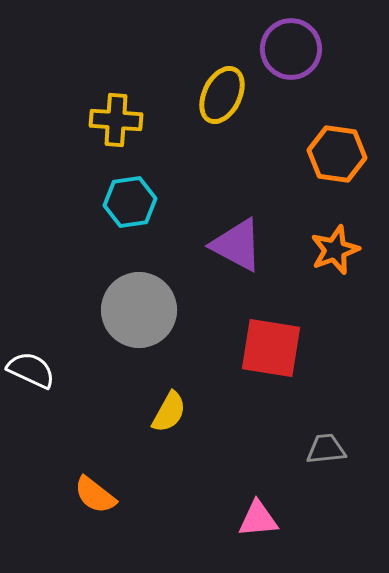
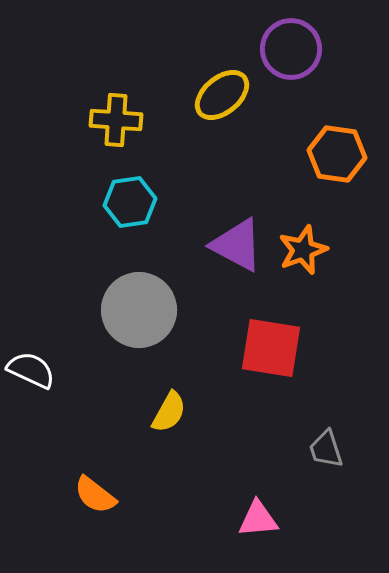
yellow ellipse: rotated 24 degrees clockwise
orange star: moved 32 px left
gray trapezoid: rotated 102 degrees counterclockwise
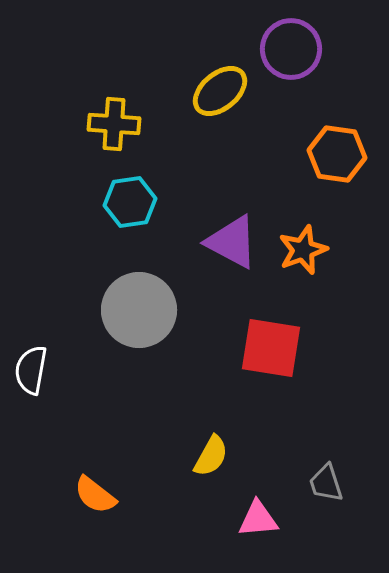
yellow ellipse: moved 2 px left, 4 px up
yellow cross: moved 2 px left, 4 px down
purple triangle: moved 5 px left, 3 px up
white semicircle: rotated 105 degrees counterclockwise
yellow semicircle: moved 42 px right, 44 px down
gray trapezoid: moved 34 px down
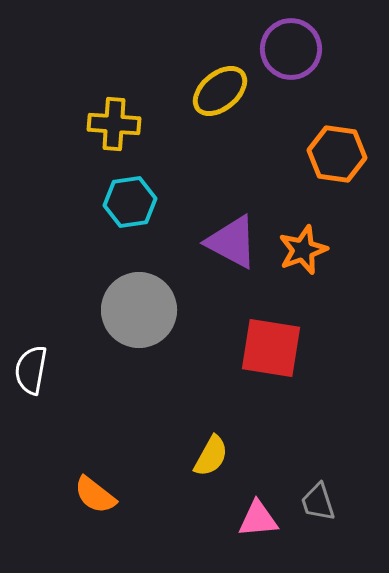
gray trapezoid: moved 8 px left, 19 px down
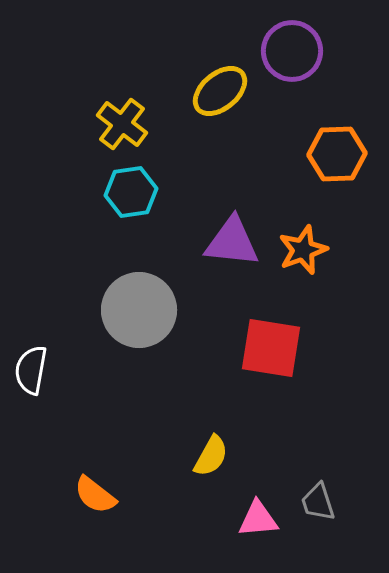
purple circle: moved 1 px right, 2 px down
yellow cross: moved 8 px right; rotated 33 degrees clockwise
orange hexagon: rotated 10 degrees counterclockwise
cyan hexagon: moved 1 px right, 10 px up
purple triangle: rotated 22 degrees counterclockwise
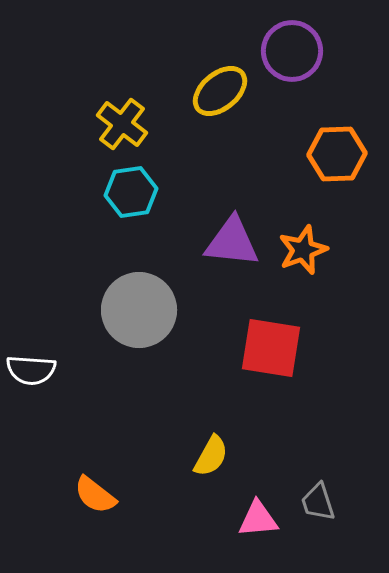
white semicircle: rotated 96 degrees counterclockwise
